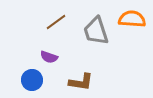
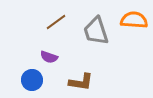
orange semicircle: moved 2 px right, 1 px down
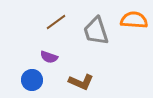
brown L-shape: rotated 15 degrees clockwise
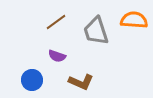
purple semicircle: moved 8 px right, 1 px up
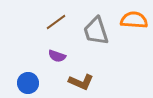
blue circle: moved 4 px left, 3 px down
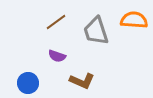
brown L-shape: moved 1 px right, 1 px up
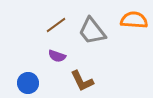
brown line: moved 3 px down
gray trapezoid: moved 4 px left; rotated 20 degrees counterclockwise
brown L-shape: rotated 40 degrees clockwise
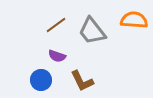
blue circle: moved 13 px right, 3 px up
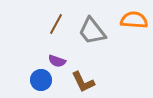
brown line: moved 1 px up; rotated 25 degrees counterclockwise
purple semicircle: moved 5 px down
brown L-shape: moved 1 px right, 1 px down
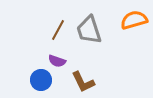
orange semicircle: rotated 20 degrees counterclockwise
brown line: moved 2 px right, 6 px down
gray trapezoid: moved 3 px left, 1 px up; rotated 20 degrees clockwise
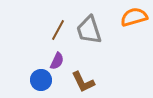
orange semicircle: moved 3 px up
purple semicircle: rotated 84 degrees counterclockwise
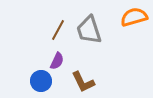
blue circle: moved 1 px down
